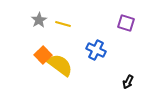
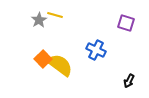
yellow line: moved 8 px left, 9 px up
orange square: moved 4 px down
black arrow: moved 1 px right, 1 px up
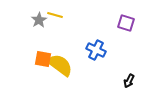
orange square: rotated 36 degrees counterclockwise
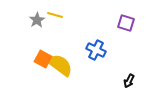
gray star: moved 2 px left
orange square: rotated 18 degrees clockwise
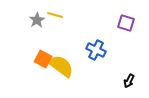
yellow semicircle: moved 1 px right, 1 px down
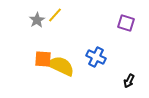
yellow line: rotated 63 degrees counterclockwise
blue cross: moved 7 px down
orange square: rotated 24 degrees counterclockwise
yellow semicircle: rotated 12 degrees counterclockwise
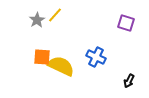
orange square: moved 1 px left, 2 px up
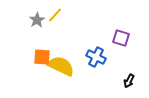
purple square: moved 5 px left, 15 px down
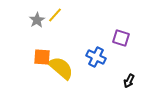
yellow semicircle: moved 2 px down; rotated 16 degrees clockwise
